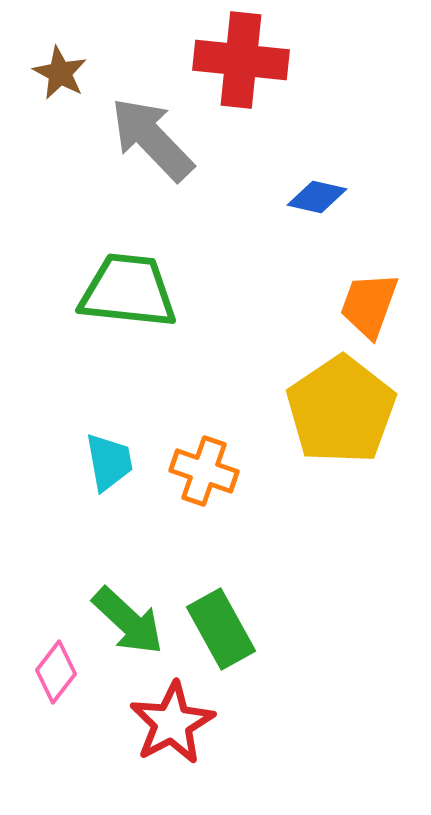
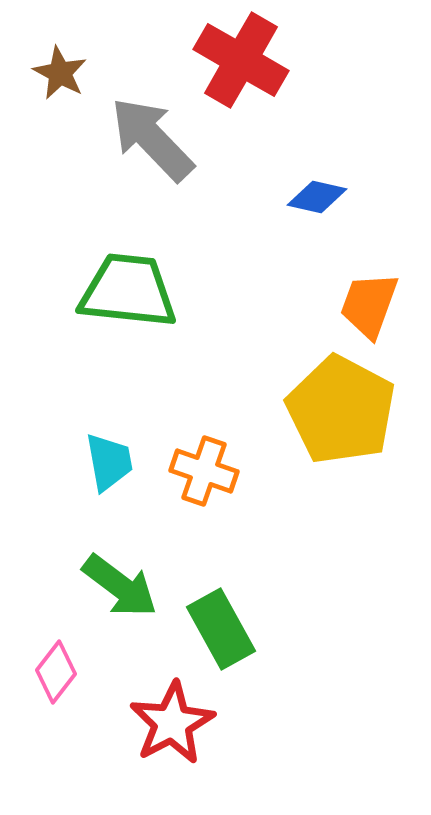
red cross: rotated 24 degrees clockwise
yellow pentagon: rotated 10 degrees counterclockwise
green arrow: moved 8 px left, 35 px up; rotated 6 degrees counterclockwise
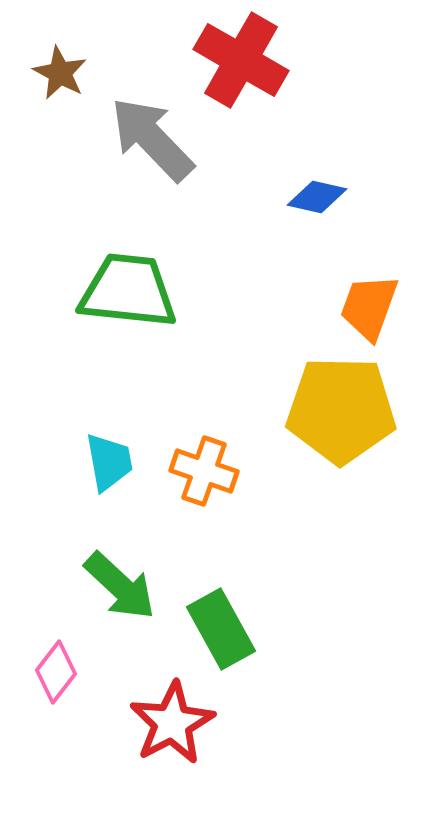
orange trapezoid: moved 2 px down
yellow pentagon: rotated 27 degrees counterclockwise
green arrow: rotated 6 degrees clockwise
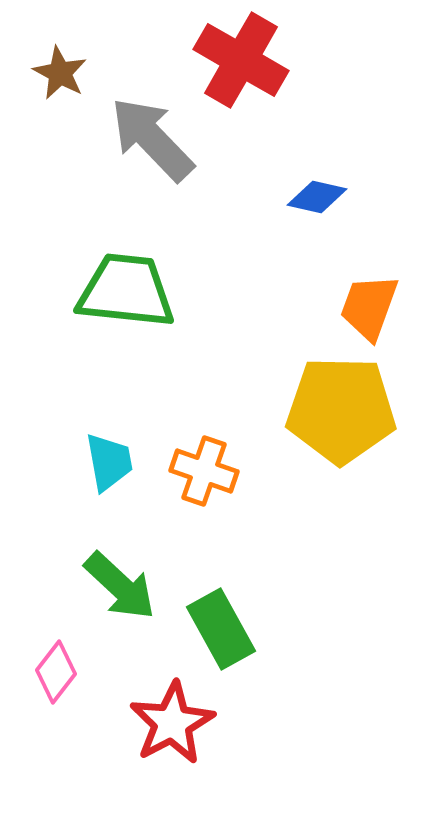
green trapezoid: moved 2 px left
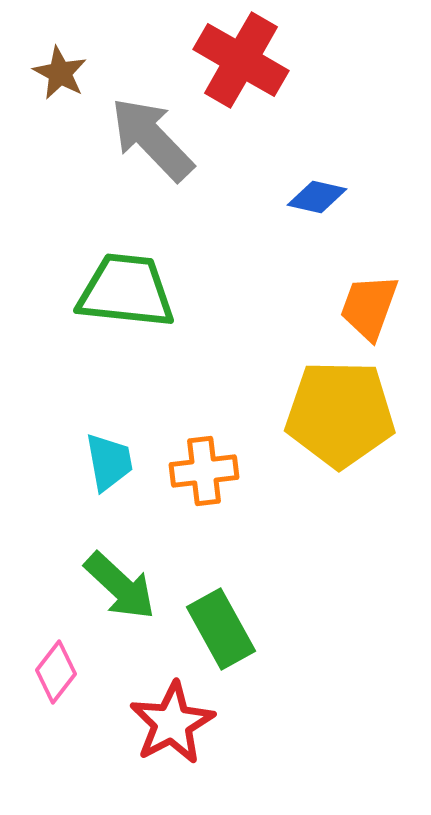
yellow pentagon: moved 1 px left, 4 px down
orange cross: rotated 26 degrees counterclockwise
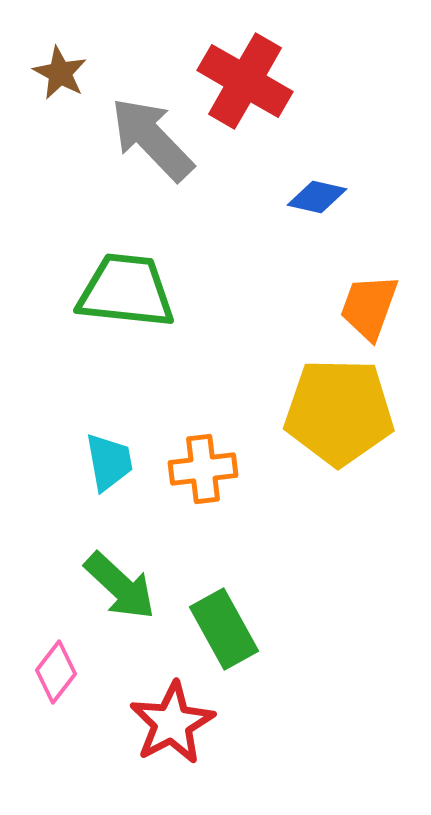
red cross: moved 4 px right, 21 px down
yellow pentagon: moved 1 px left, 2 px up
orange cross: moved 1 px left, 2 px up
green rectangle: moved 3 px right
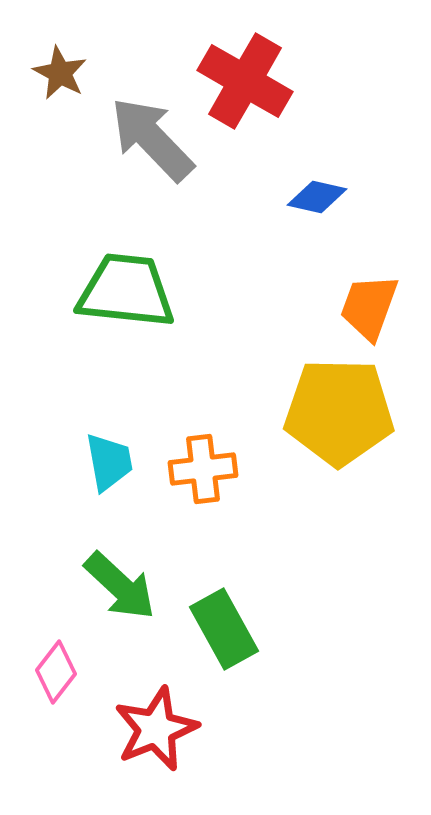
red star: moved 16 px left, 6 px down; rotated 6 degrees clockwise
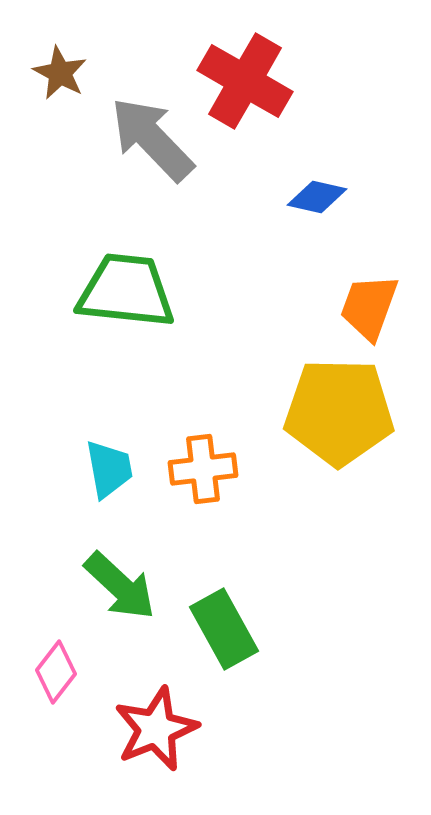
cyan trapezoid: moved 7 px down
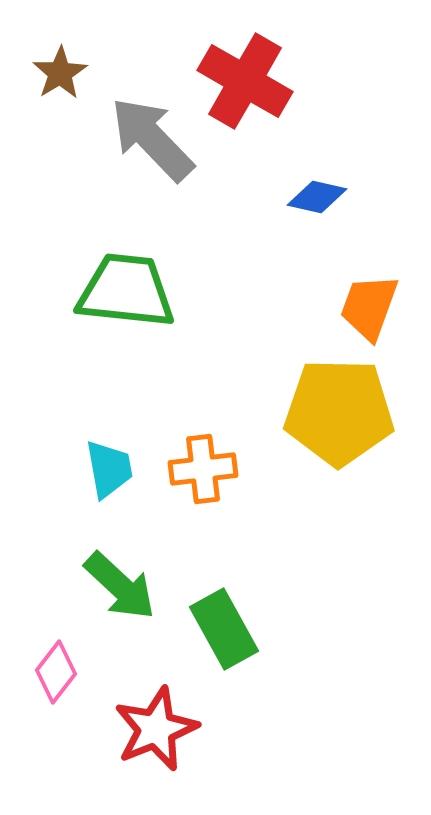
brown star: rotated 12 degrees clockwise
